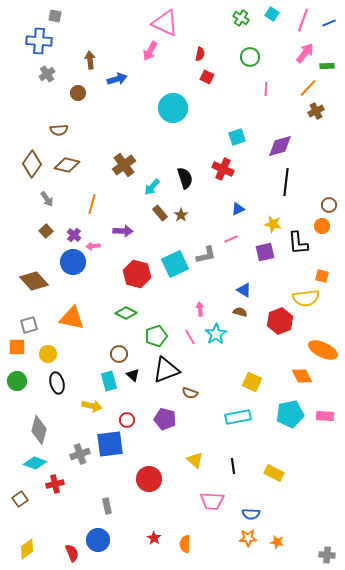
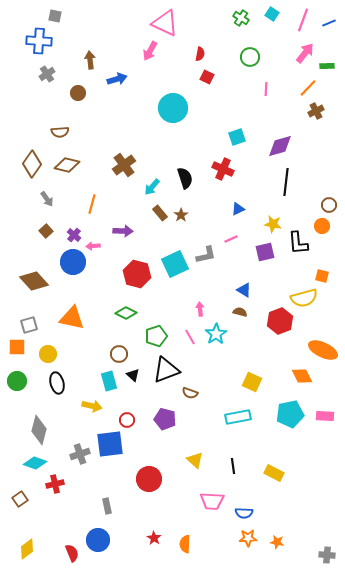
brown semicircle at (59, 130): moved 1 px right, 2 px down
yellow semicircle at (306, 298): moved 2 px left; rotated 8 degrees counterclockwise
blue semicircle at (251, 514): moved 7 px left, 1 px up
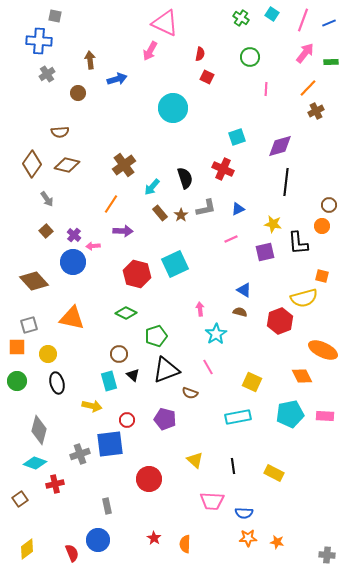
green rectangle at (327, 66): moved 4 px right, 4 px up
orange line at (92, 204): moved 19 px right; rotated 18 degrees clockwise
gray L-shape at (206, 255): moved 47 px up
pink line at (190, 337): moved 18 px right, 30 px down
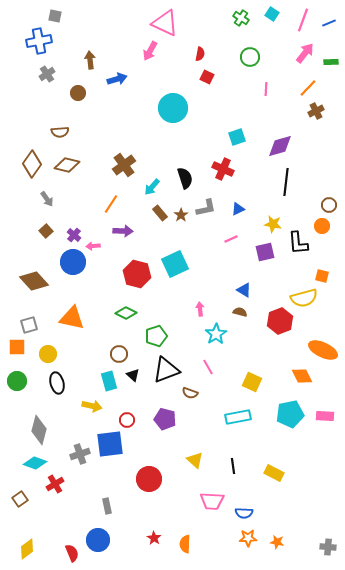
blue cross at (39, 41): rotated 15 degrees counterclockwise
red cross at (55, 484): rotated 18 degrees counterclockwise
gray cross at (327, 555): moved 1 px right, 8 px up
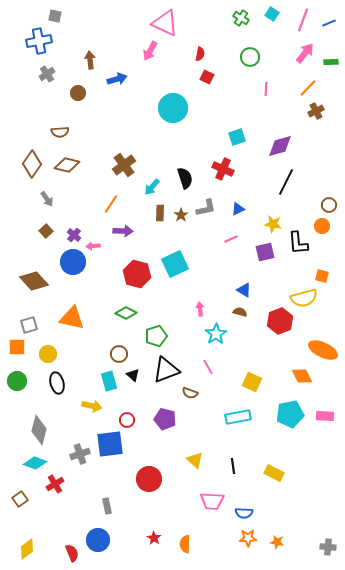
black line at (286, 182): rotated 20 degrees clockwise
brown rectangle at (160, 213): rotated 42 degrees clockwise
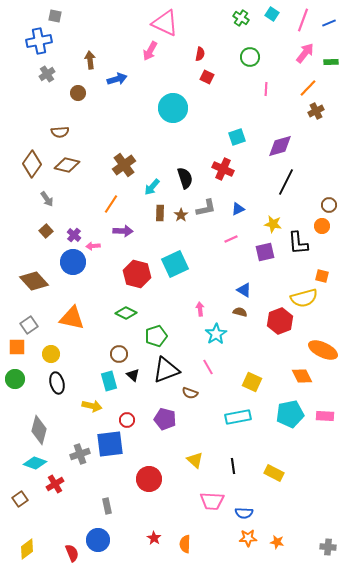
gray square at (29, 325): rotated 18 degrees counterclockwise
yellow circle at (48, 354): moved 3 px right
green circle at (17, 381): moved 2 px left, 2 px up
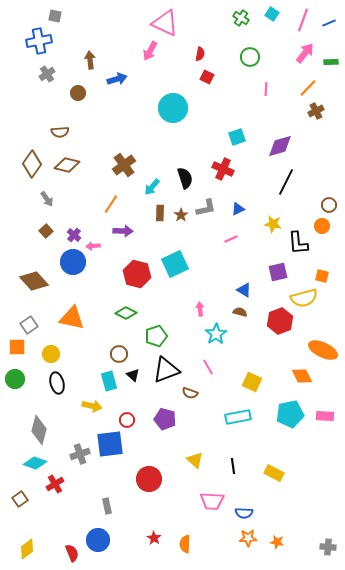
purple square at (265, 252): moved 13 px right, 20 px down
